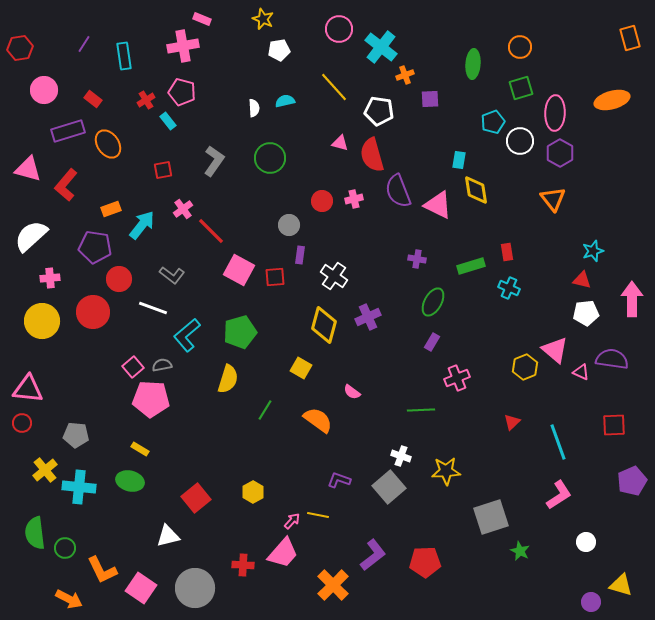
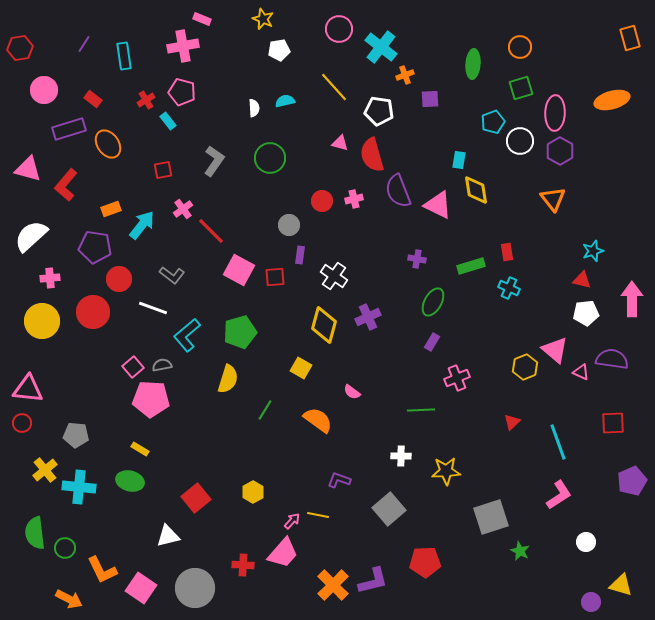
purple rectangle at (68, 131): moved 1 px right, 2 px up
purple hexagon at (560, 153): moved 2 px up
red square at (614, 425): moved 1 px left, 2 px up
white cross at (401, 456): rotated 18 degrees counterclockwise
gray square at (389, 487): moved 22 px down
purple L-shape at (373, 555): moved 26 px down; rotated 24 degrees clockwise
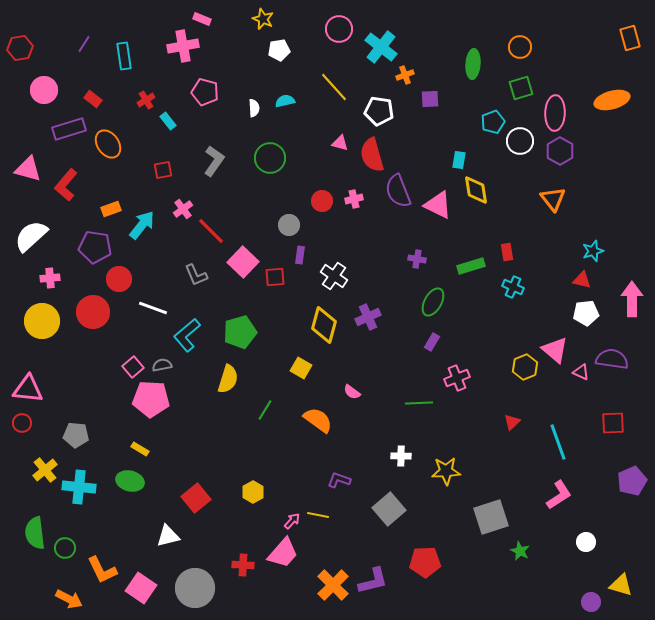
pink pentagon at (182, 92): moved 23 px right
pink square at (239, 270): moved 4 px right, 8 px up; rotated 16 degrees clockwise
gray L-shape at (172, 275): moved 24 px right; rotated 30 degrees clockwise
cyan cross at (509, 288): moved 4 px right, 1 px up
green line at (421, 410): moved 2 px left, 7 px up
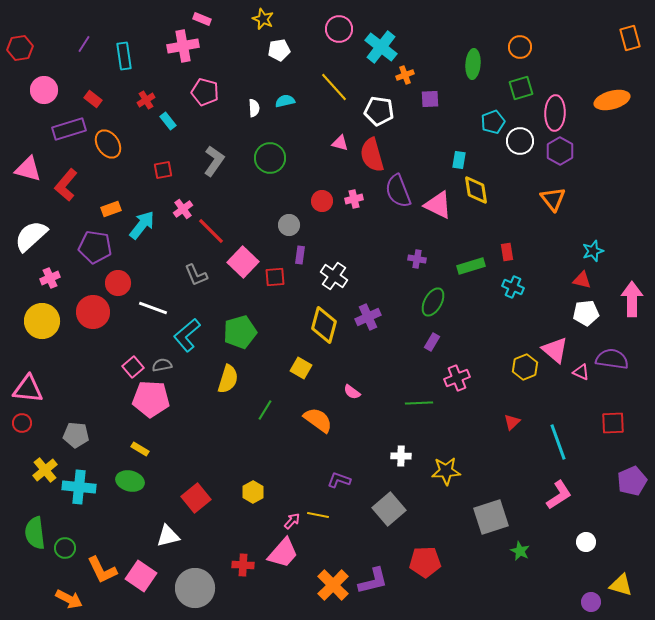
pink cross at (50, 278): rotated 18 degrees counterclockwise
red circle at (119, 279): moved 1 px left, 4 px down
pink square at (141, 588): moved 12 px up
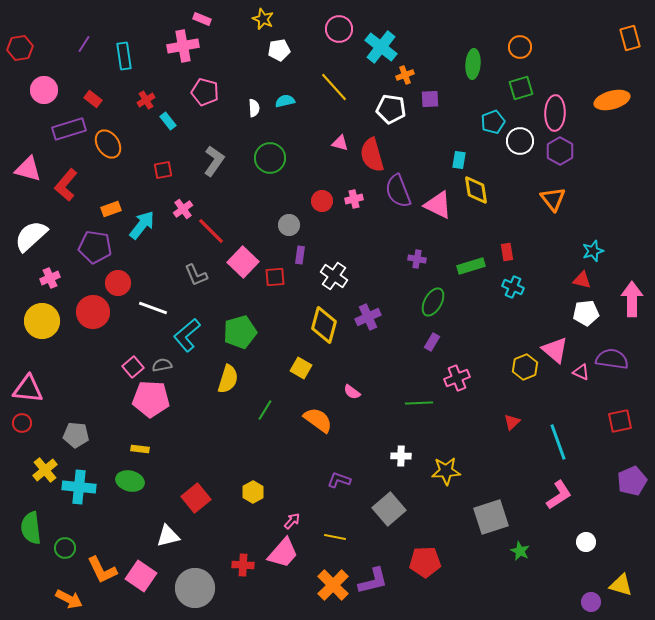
white pentagon at (379, 111): moved 12 px right, 2 px up
red square at (613, 423): moved 7 px right, 2 px up; rotated 10 degrees counterclockwise
yellow rectangle at (140, 449): rotated 24 degrees counterclockwise
yellow line at (318, 515): moved 17 px right, 22 px down
green semicircle at (35, 533): moved 4 px left, 5 px up
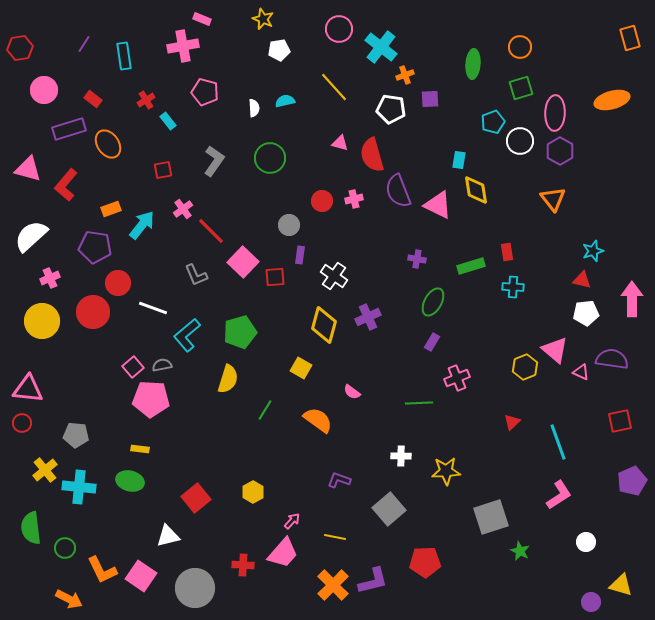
cyan cross at (513, 287): rotated 20 degrees counterclockwise
